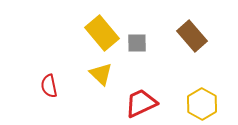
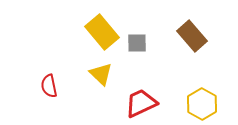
yellow rectangle: moved 1 px up
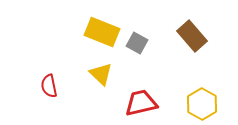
yellow rectangle: rotated 28 degrees counterclockwise
gray square: rotated 30 degrees clockwise
red trapezoid: rotated 12 degrees clockwise
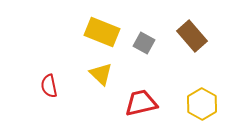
gray square: moved 7 px right
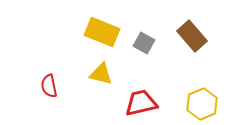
yellow triangle: rotated 30 degrees counterclockwise
yellow hexagon: rotated 8 degrees clockwise
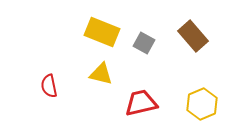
brown rectangle: moved 1 px right
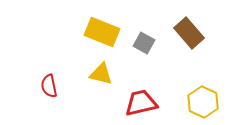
brown rectangle: moved 4 px left, 3 px up
yellow hexagon: moved 1 px right, 2 px up; rotated 12 degrees counterclockwise
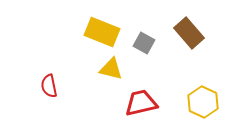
yellow triangle: moved 10 px right, 5 px up
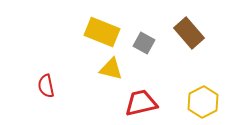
red semicircle: moved 3 px left
yellow hexagon: rotated 8 degrees clockwise
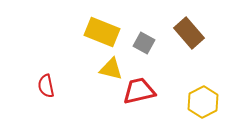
red trapezoid: moved 2 px left, 12 px up
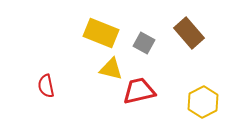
yellow rectangle: moved 1 px left, 1 px down
